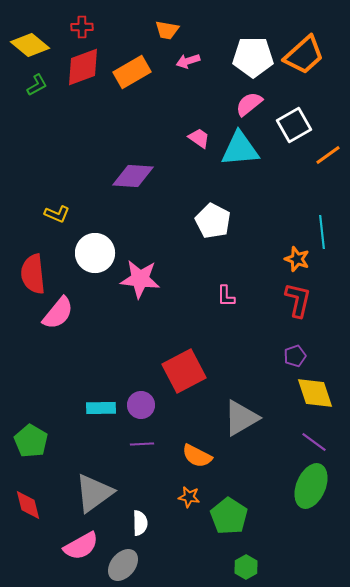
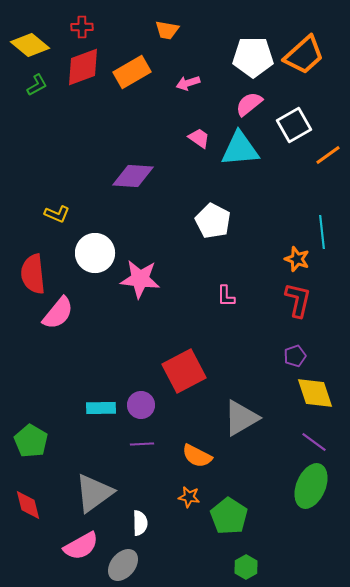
pink arrow at (188, 61): moved 22 px down
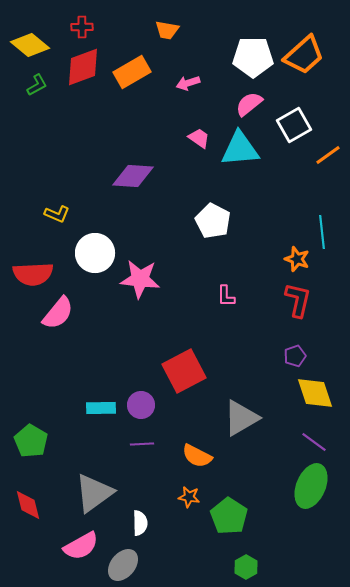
red semicircle at (33, 274): rotated 87 degrees counterclockwise
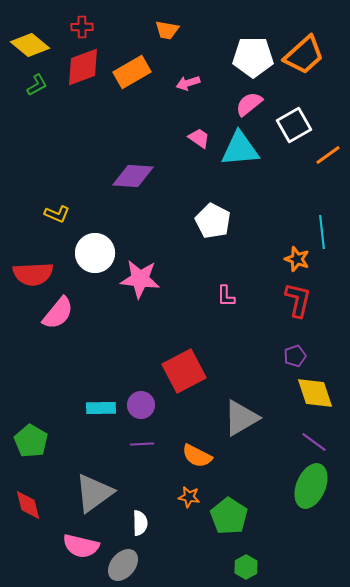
pink semicircle at (81, 546): rotated 42 degrees clockwise
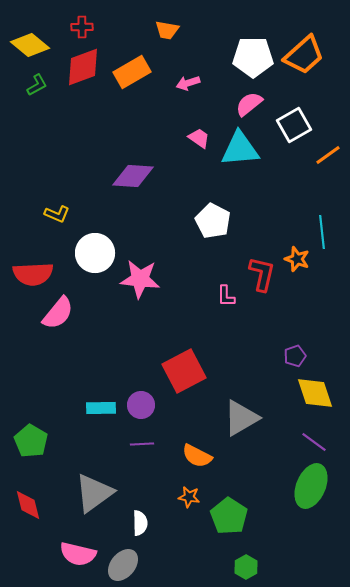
red L-shape at (298, 300): moved 36 px left, 26 px up
pink semicircle at (81, 546): moved 3 px left, 8 px down
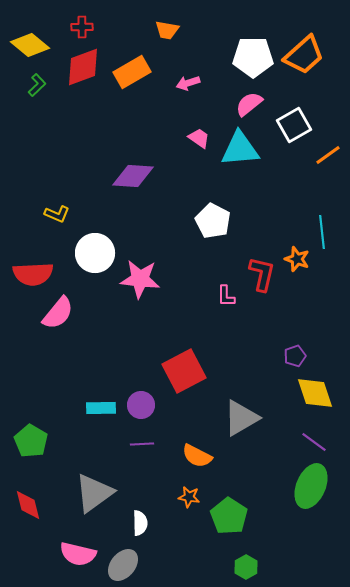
green L-shape at (37, 85): rotated 15 degrees counterclockwise
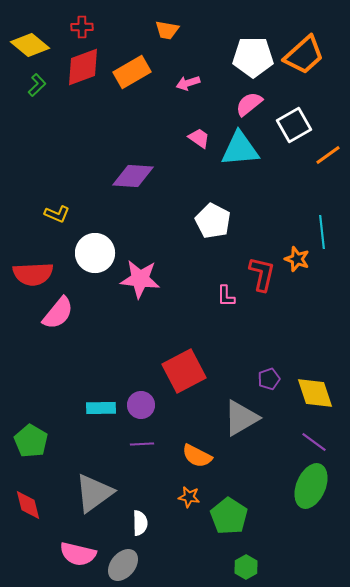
purple pentagon at (295, 356): moved 26 px left, 23 px down
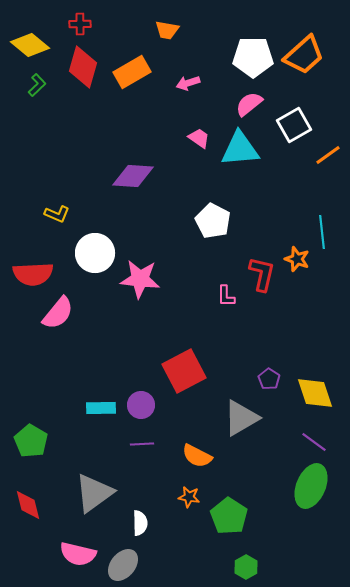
red cross at (82, 27): moved 2 px left, 3 px up
red diamond at (83, 67): rotated 54 degrees counterclockwise
purple pentagon at (269, 379): rotated 20 degrees counterclockwise
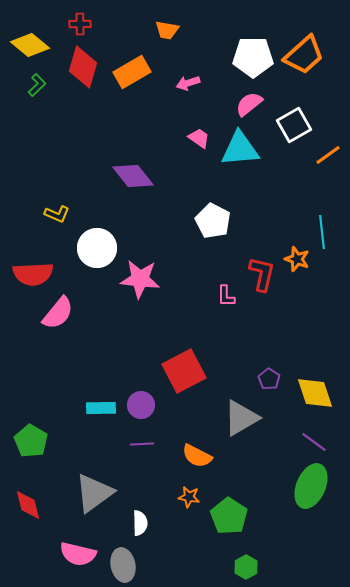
purple diamond at (133, 176): rotated 48 degrees clockwise
white circle at (95, 253): moved 2 px right, 5 px up
gray ellipse at (123, 565): rotated 52 degrees counterclockwise
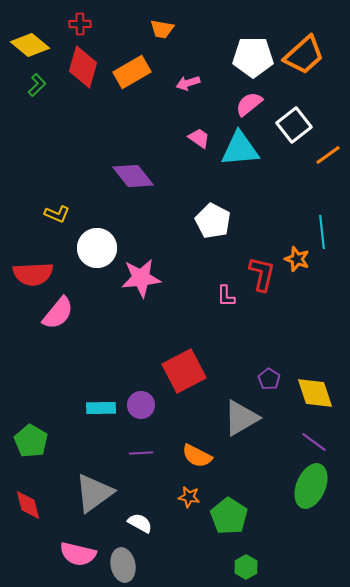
orange trapezoid at (167, 30): moved 5 px left, 1 px up
white square at (294, 125): rotated 8 degrees counterclockwise
pink star at (140, 279): moved 1 px right, 1 px up; rotated 12 degrees counterclockwise
purple line at (142, 444): moved 1 px left, 9 px down
white semicircle at (140, 523): rotated 60 degrees counterclockwise
